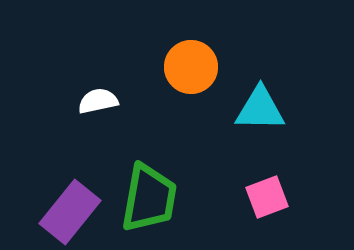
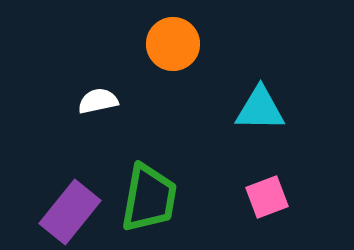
orange circle: moved 18 px left, 23 px up
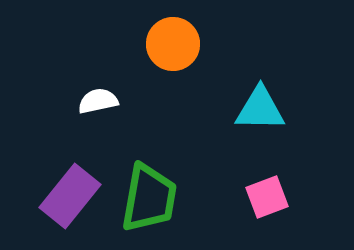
purple rectangle: moved 16 px up
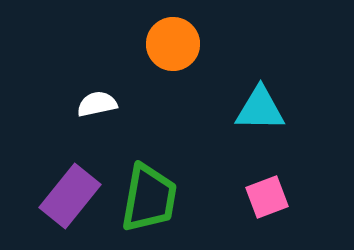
white semicircle: moved 1 px left, 3 px down
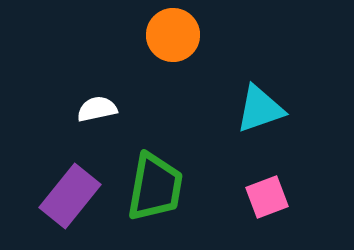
orange circle: moved 9 px up
white semicircle: moved 5 px down
cyan triangle: rotated 20 degrees counterclockwise
green trapezoid: moved 6 px right, 11 px up
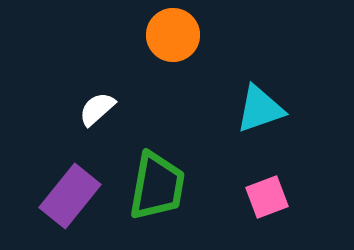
white semicircle: rotated 30 degrees counterclockwise
green trapezoid: moved 2 px right, 1 px up
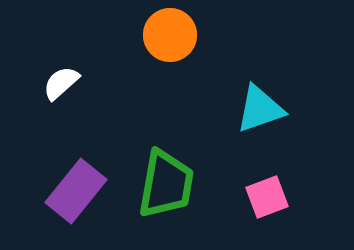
orange circle: moved 3 px left
white semicircle: moved 36 px left, 26 px up
green trapezoid: moved 9 px right, 2 px up
purple rectangle: moved 6 px right, 5 px up
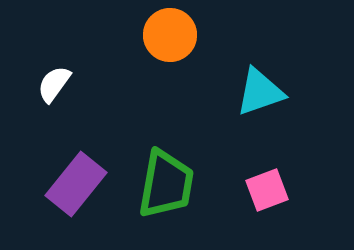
white semicircle: moved 7 px left, 1 px down; rotated 12 degrees counterclockwise
cyan triangle: moved 17 px up
purple rectangle: moved 7 px up
pink square: moved 7 px up
